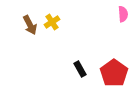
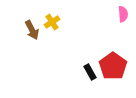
brown arrow: moved 2 px right, 5 px down
black rectangle: moved 10 px right, 3 px down
red pentagon: moved 1 px left, 7 px up
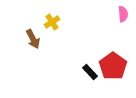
brown arrow: moved 1 px right, 9 px down
black rectangle: rotated 14 degrees counterclockwise
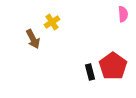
black rectangle: rotated 28 degrees clockwise
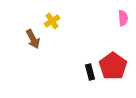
pink semicircle: moved 4 px down
yellow cross: moved 1 px up
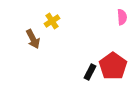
pink semicircle: moved 1 px left, 1 px up
black rectangle: rotated 42 degrees clockwise
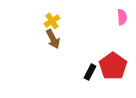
brown arrow: moved 20 px right
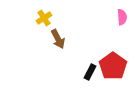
yellow cross: moved 8 px left, 3 px up
brown arrow: moved 5 px right
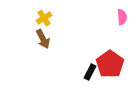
brown arrow: moved 15 px left
red pentagon: moved 3 px left, 2 px up
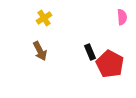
brown arrow: moved 3 px left, 12 px down
red pentagon: rotated 8 degrees counterclockwise
black rectangle: moved 20 px up; rotated 49 degrees counterclockwise
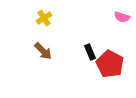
pink semicircle: rotated 112 degrees clockwise
brown arrow: moved 3 px right; rotated 18 degrees counterclockwise
